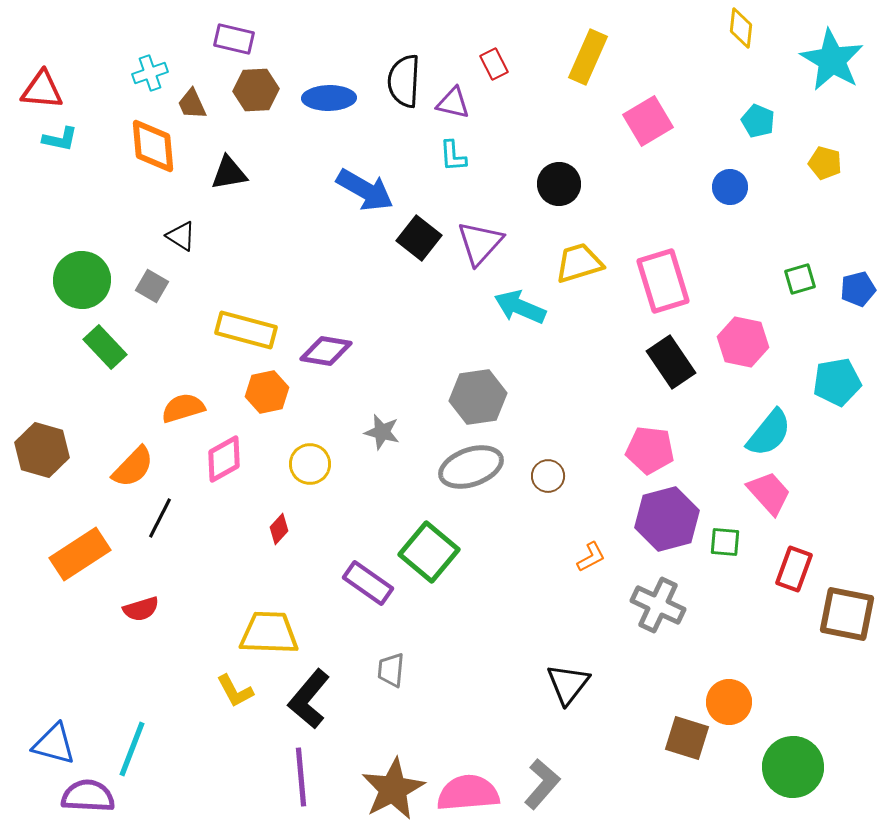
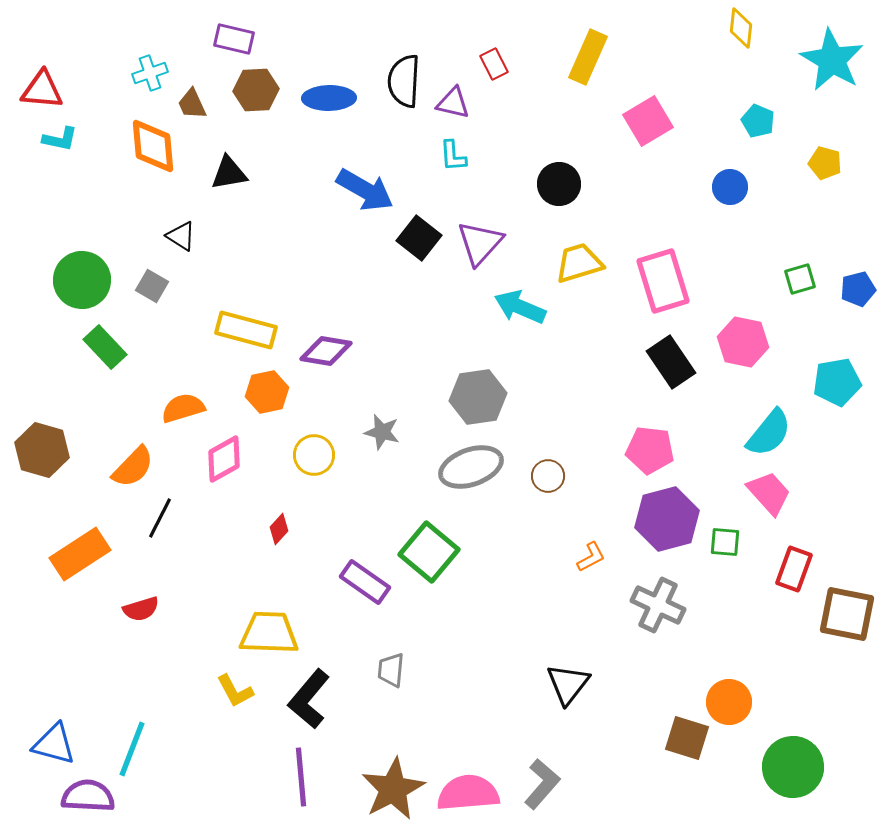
yellow circle at (310, 464): moved 4 px right, 9 px up
purple rectangle at (368, 583): moved 3 px left, 1 px up
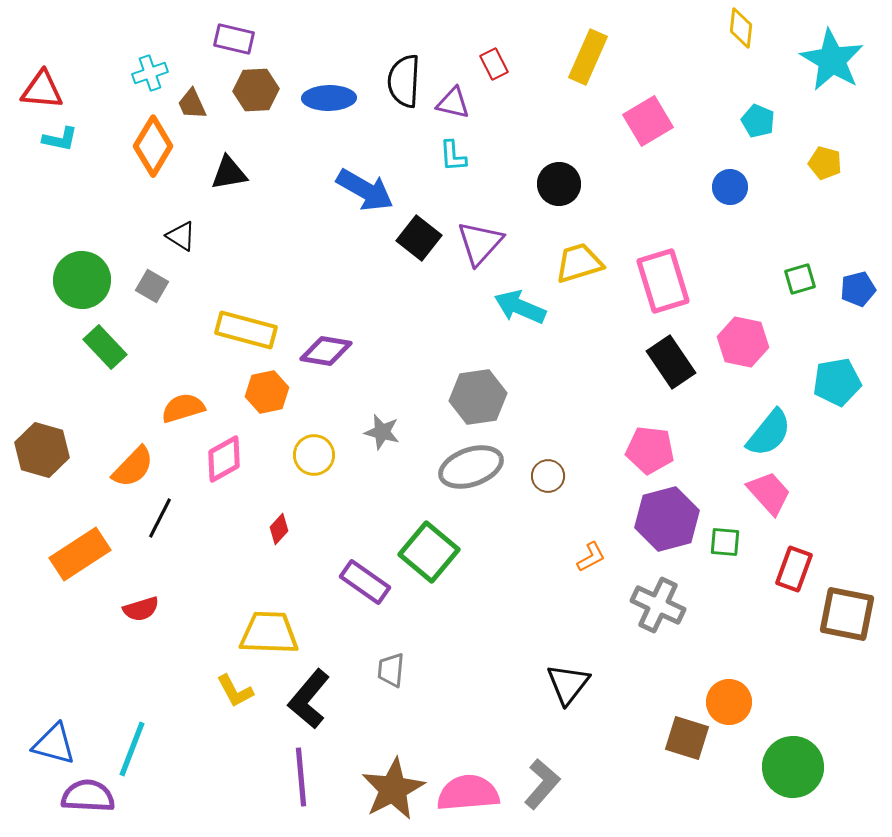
orange diamond at (153, 146): rotated 36 degrees clockwise
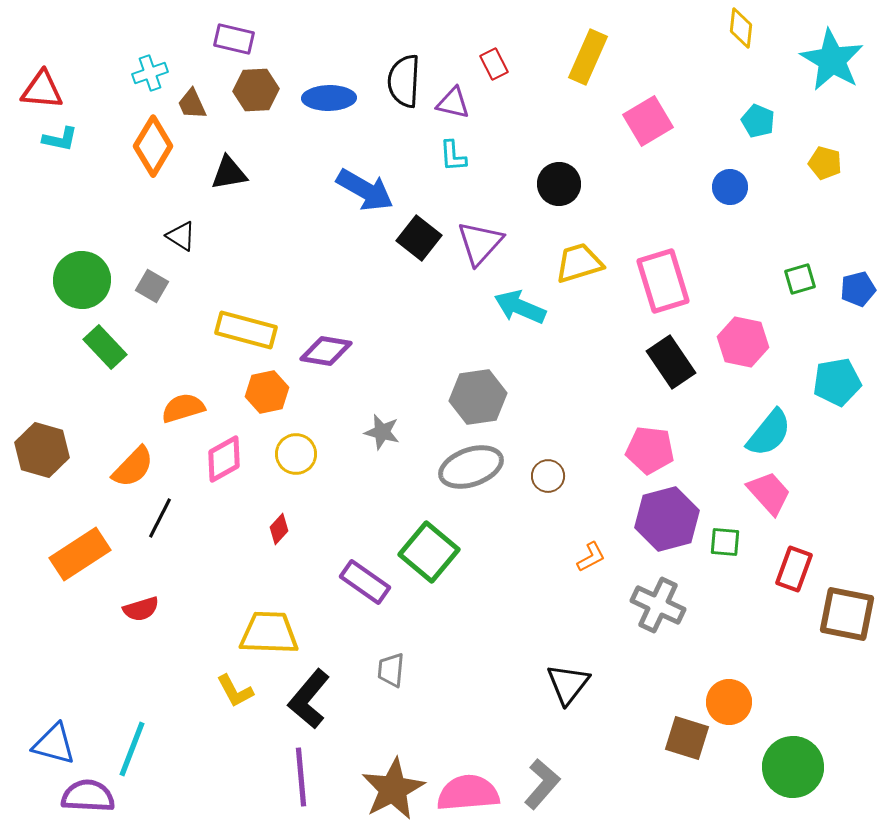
yellow circle at (314, 455): moved 18 px left, 1 px up
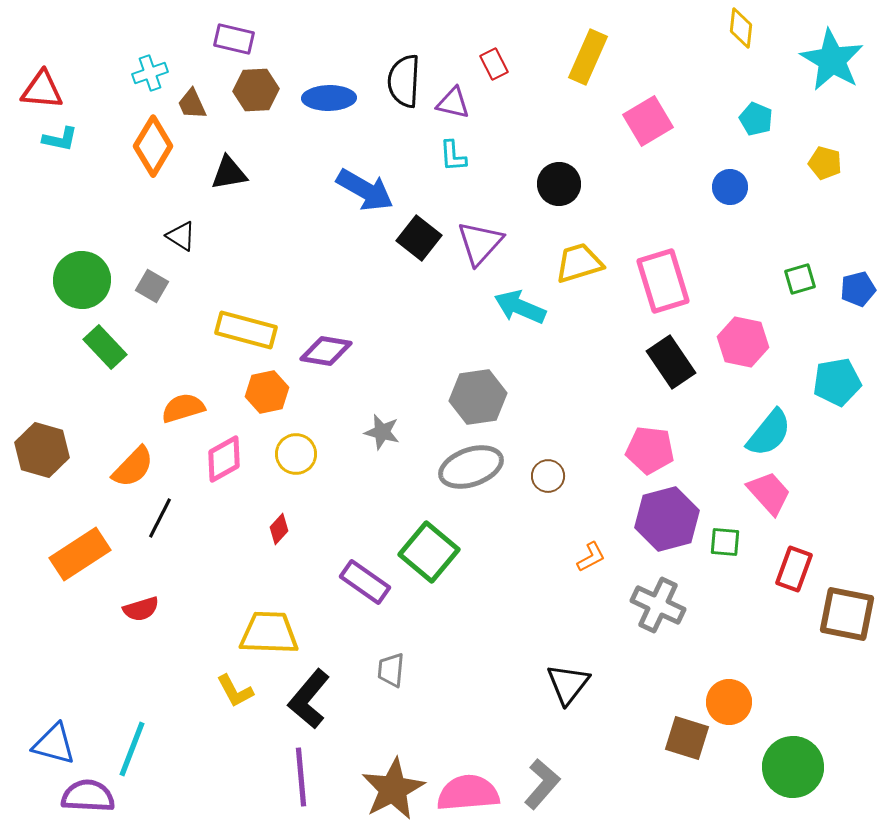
cyan pentagon at (758, 121): moved 2 px left, 2 px up
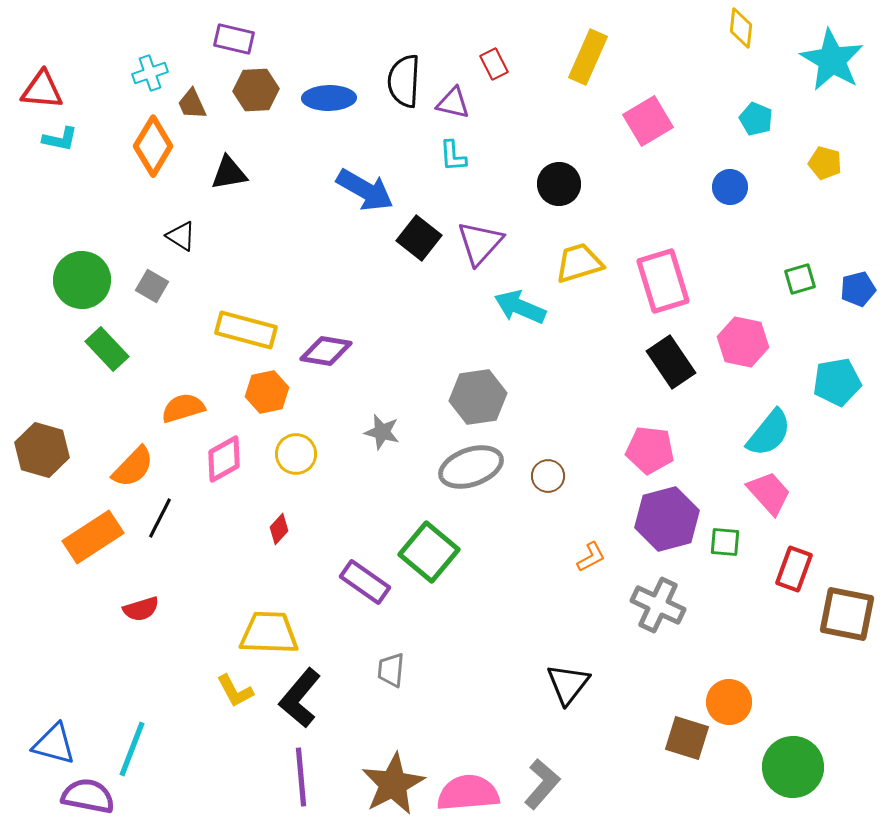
green rectangle at (105, 347): moved 2 px right, 2 px down
orange rectangle at (80, 554): moved 13 px right, 17 px up
black L-shape at (309, 699): moved 9 px left, 1 px up
brown star at (393, 789): moved 5 px up
purple semicircle at (88, 796): rotated 8 degrees clockwise
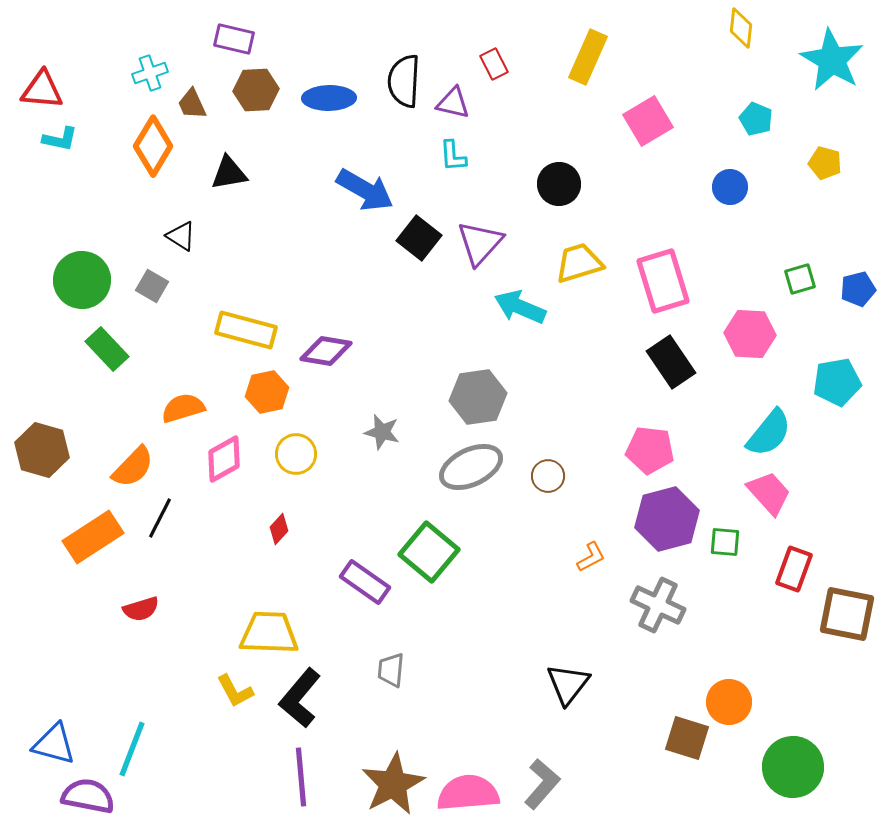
pink hexagon at (743, 342): moved 7 px right, 8 px up; rotated 9 degrees counterclockwise
gray ellipse at (471, 467): rotated 6 degrees counterclockwise
